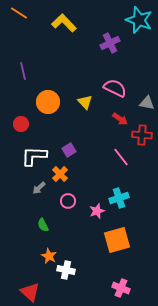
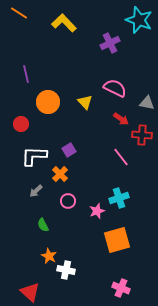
purple line: moved 3 px right, 3 px down
red arrow: moved 1 px right
gray arrow: moved 3 px left, 3 px down
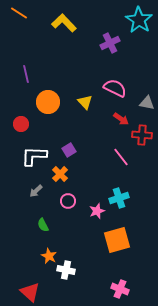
cyan star: rotated 12 degrees clockwise
pink cross: moved 1 px left, 1 px down
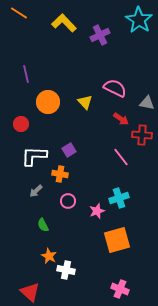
purple cross: moved 10 px left, 8 px up
orange cross: rotated 35 degrees counterclockwise
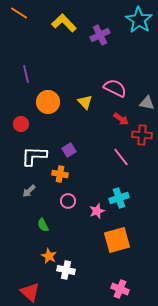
gray arrow: moved 7 px left
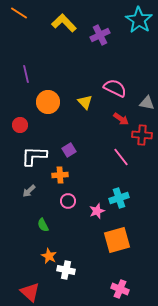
red circle: moved 1 px left, 1 px down
orange cross: moved 1 px down; rotated 14 degrees counterclockwise
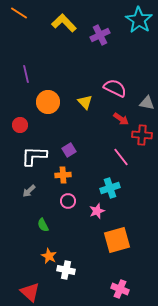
orange cross: moved 3 px right
cyan cross: moved 9 px left, 10 px up
